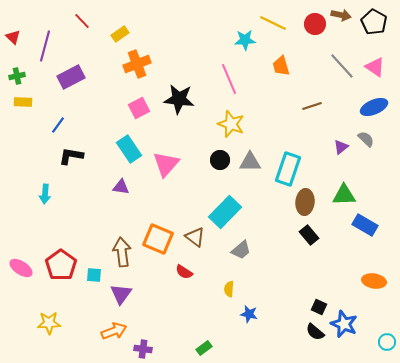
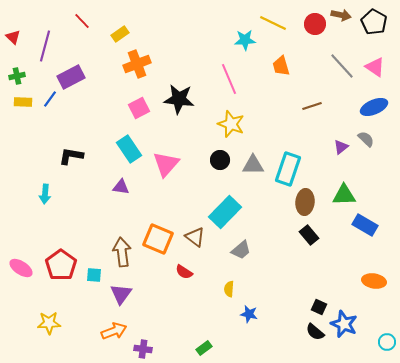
blue line at (58, 125): moved 8 px left, 26 px up
gray triangle at (250, 162): moved 3 px right, 3 px down
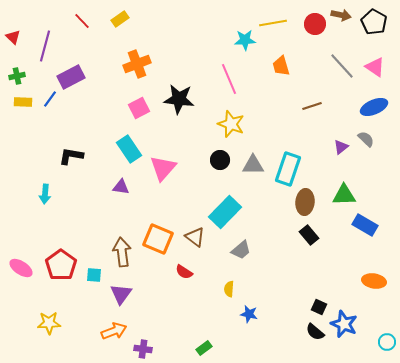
yellow line at (273, 23): rotated 36 degrees counterclockwise
yellow rectangle at (120, 34): moved 15 px up
pink triangle at (166, 164): moved 3 px left, 4 px down
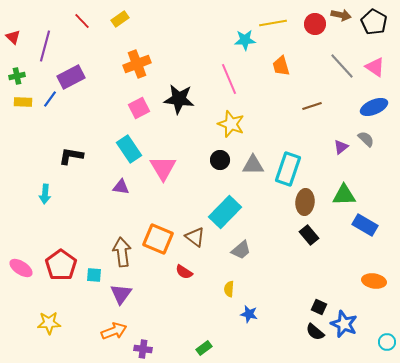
pink triangle at (163, 168): rotated 12 degrees counterclockwise
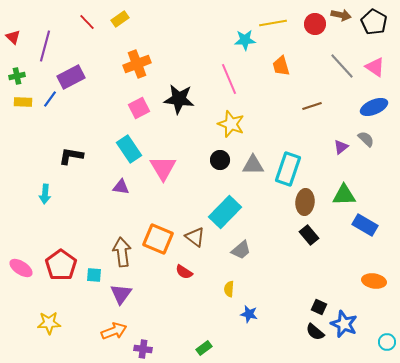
red line at (82, 21): moved 5 px right, 1 px down
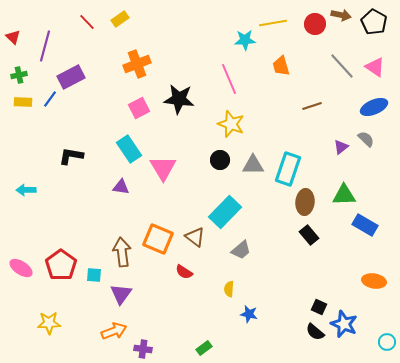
green cross at (17, 76): moved 2 px right, 1 px up
cyan arrow at (45, 194): moved 19 px left, 4 px up; rotated 84 degrees clockwise
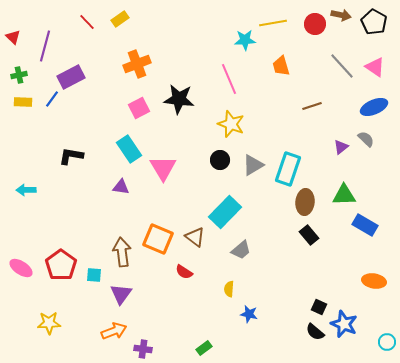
blue line at (50, 99): moved 2 px right
gray triangle at (253, 165): rotated 30 degrees counterclockwise
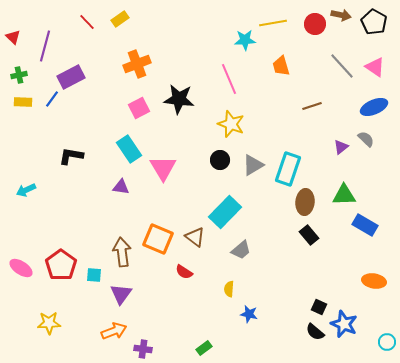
cyan arrow at (26, 190): rotated 24 degrees counterclockwise
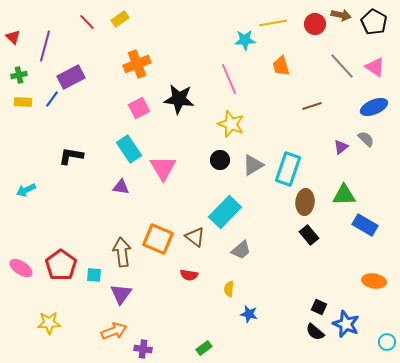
red semicircle at (184, 272): moved 5 px right, 3 px down; rotated 24 degrees counterclockwise
blue star at (344, 324): moved 2 px right
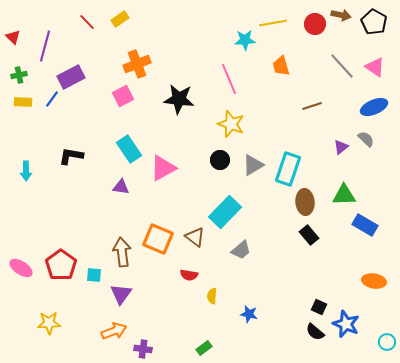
pink square at (139, 108): moved 16 px left, 12 px up
pink triangle at (163, 168): rotated 32 degrees clockwise
cyan arrow at (26, 190): moved 19 px up; rotated 66 degrees counterclockwise
brown ellipse at (305, 202): rotated 10 degrees counterclockwise
yellow semicircle at (229, 289): moved 17 px left, 7 px down
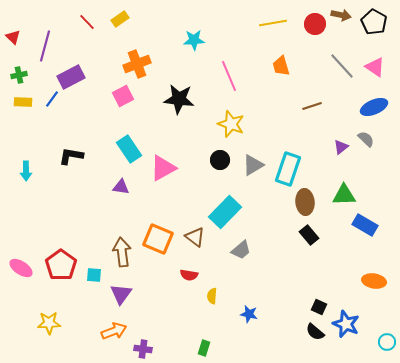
cyan star at (245, 40): moved 51 px left
pink line at (229, 79): moved 3 px up
green rectangle at (204, 348): rotated 35 degrees counterclockwise
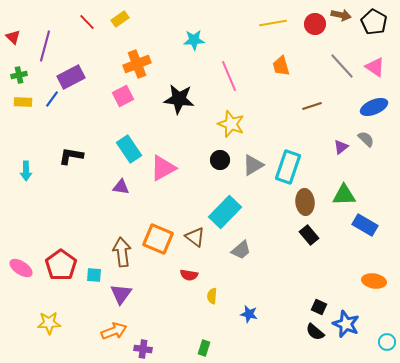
cyan rectangle at (288, 169): moved 2 px up
